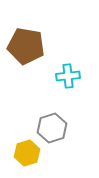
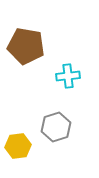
gray hexagon: moved 4 px right, 1 px up
yellow hexagon: moved 9 px left, 7 px up; rotated 10 degrees clockwise
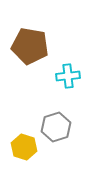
brown pentagon: moved 4 px right
yellow hexagon: moved 6 px right, 1 px down; rotated 25 degrees clockwise
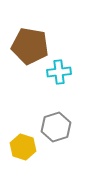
cyan cross: moved 9 px left, 4 px up
yellow hexagon: moved 1 px left
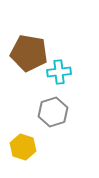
brown pentagon: moved 1 px left, 7 px down
gray hexagon: moved 3 px left, 15 px up
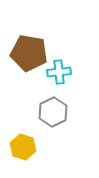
gray hexagon: rotated 8 degrees counterclockwise
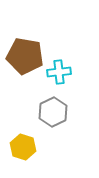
brown pentagon: moved 4 px left, 3 px down
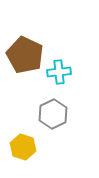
brown pentagon: moved 1 px up; rotated 15 degrees clockwise
gray hexagon: moved 2 px down
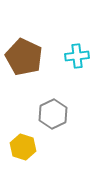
brown pentagon: moved 1 px left, 2 px down
cyan cross: moved 18 px right, 16 px up
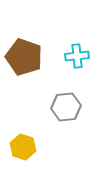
brown pentagon: rotated 6 degrees counterclockwise
gray hexagon: moved 13 px right, 7 px up; rotated 20 degrees clockwise
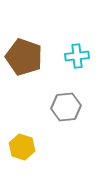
yellow hexagon: moved 1 px left
